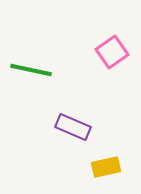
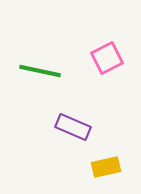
pink square: moved 5 px left, 6 px down; rotated 8 degrees clockwise
green line: moved 9 px right, 1 px down
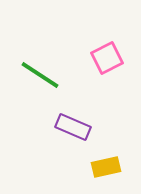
green line: moved 4 px down; rotated 21 degrees clockwise
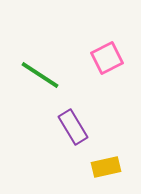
purple rectangle: rotated 36 degrees clockwise
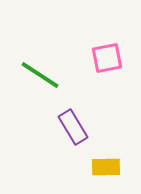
pink square: rotated 16 degrees clockwise
yellow rectangle: rotated 12 degrees clockwise
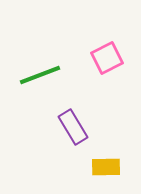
pink square: rotated 16 degrees counterclockwise
green line: rotated 54 degrees counterclockwise
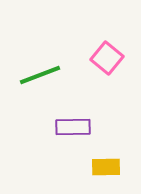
pink square: rotated 24 degrees counterclockwise
purple rectangle: rotated 60 degrees counterclockwise
